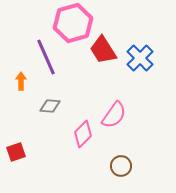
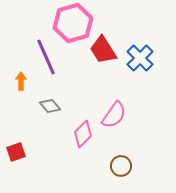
gray diamond: rotated 45 degrees clockwise
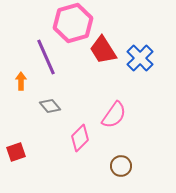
pink diamond: moved 3 px left, 4 px down
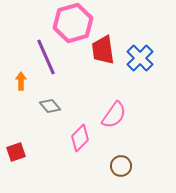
red trapezoid: rotated 24 degrees clockwise
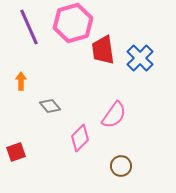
purple line: moved 17 px left, 30 px up
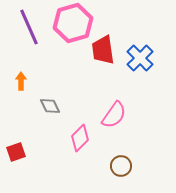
gray diamond: rotated 15 degrees clockwise
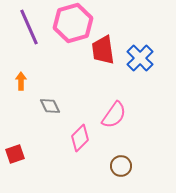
red square: moved 1 px left, 2 px down
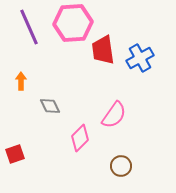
pink hexagon: rotated 12 degrees clockwise
blue cross: rotated 16 degrees clockwise
